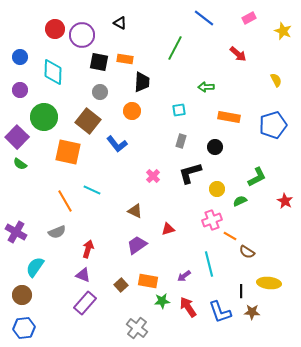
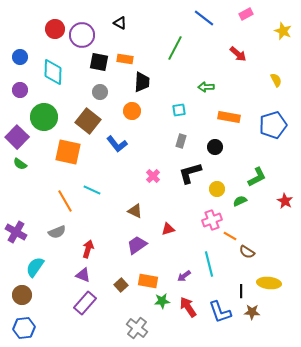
pink rectangle at (249, 18): moved 3 px left, 4 px up
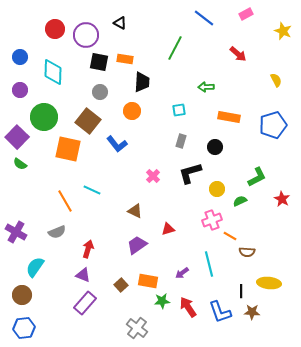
purple circle at (82, 35): moved 4 px right
orange square at (68, 152): moved 3 px up
red star at (285, 201): moved 3 px left, 2 px up
brown semicircle at (247, 252): rotated 28 degrees counterclockwise
purple arrow at (184, 276): moved 2 px left, 3 px up
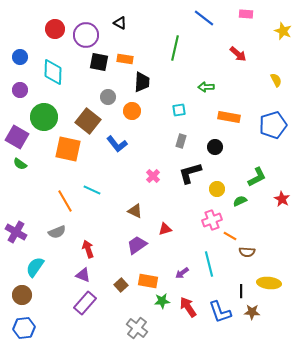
pink rectangle at (246, 14): rotated 32 degrees clockwise
green line at (175, 48): rotated 15 degrees counterclockwise
gray circle at (100, 92): moved 8 px right, 5 px down
purple square at (17, 137): rotated 15 degrees counterclockwise
red triangle at (168, 229): moved 3 px left
red arrow at (88, 249): rotated 36 degrees counterclockwise
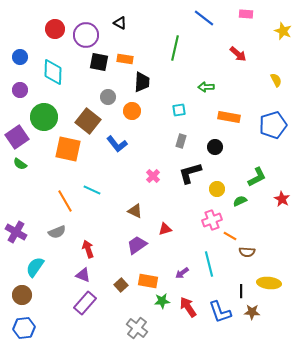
purple square at (17, 137): rotated 25 degrees clockwise
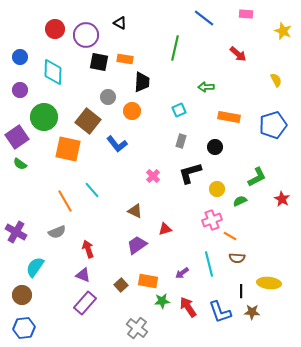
cyan square at (179, 110): rotated 16 degrees counterclockwise
cyan line at (92, 190): rotated 24 degrees clockwise
brown semicircle at (247, 252): moved 10 px left, 6 px down
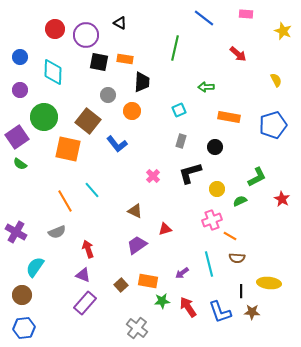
gray circle at (108, 97): moved 2 px up
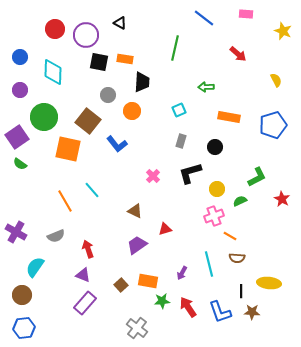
pink cross at (212, 220): moved 2 px right, 4 px up
gray semicircle at (57, 232): moved 1 px left, 4 px down
purple arrow at (182, 273): rotated 24 degrees counterclockwise
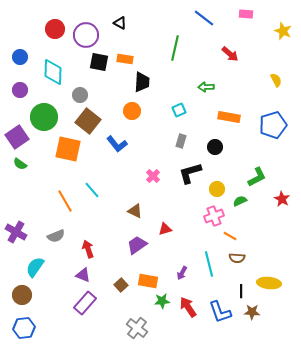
red arrow at (238, 54): moved 8 px left
gray circle at (108, 95): moved 28 px left
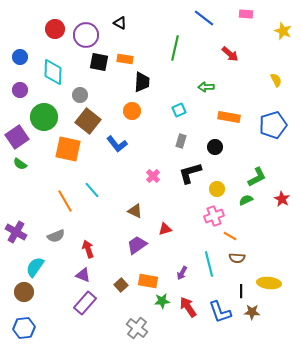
green semicircle at (240, 201): moved 6 px right, 1 px up
brown circle at (22, 295): moved 2 px right, 3 px up
